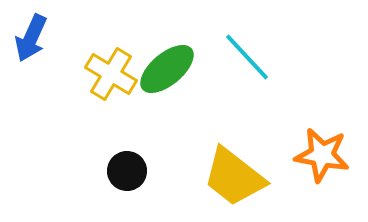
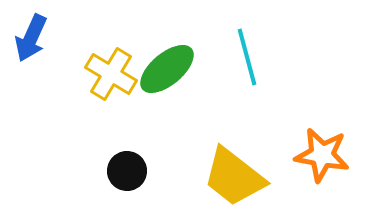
cyan line: rotated 28 degrees clockwise
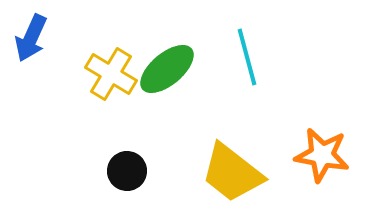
yellow trapezoid: moved 2 px left, 4 px up
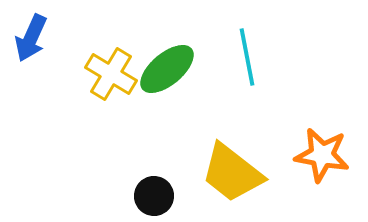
cyan line: rotated 4 degrees clockwise
black circle: moved 27 px right, 25 px down
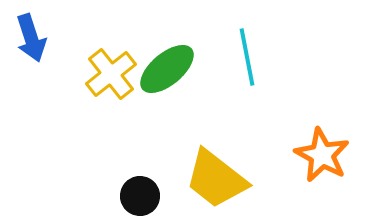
blue arrow: rotated 42 degrees counterclockwise
yellow cross: rotated 21 degrees clockwise
orange star: rotated 18 degrees clockwise
yellow trapezoid: moved 16 px left, 6 px down
black circle: moved 14 px left
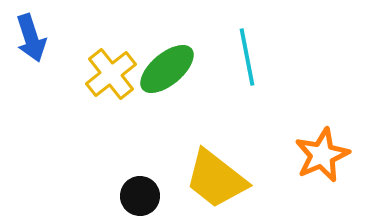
orange star: rotated 20 degrees clockwise
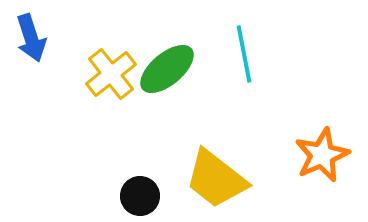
cyan line: moved 3 px left, 3 px up
